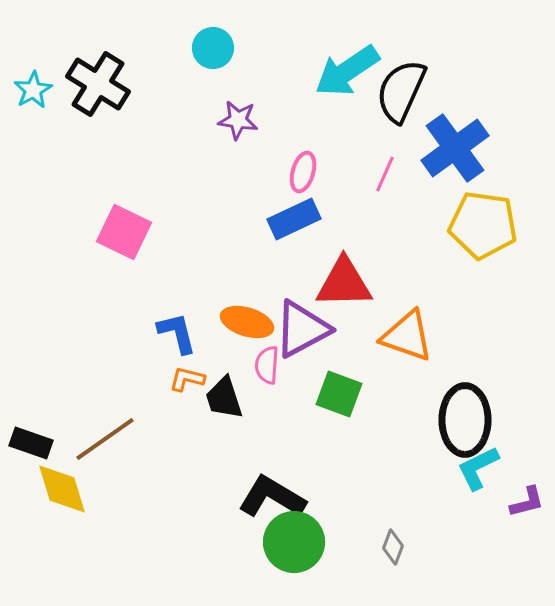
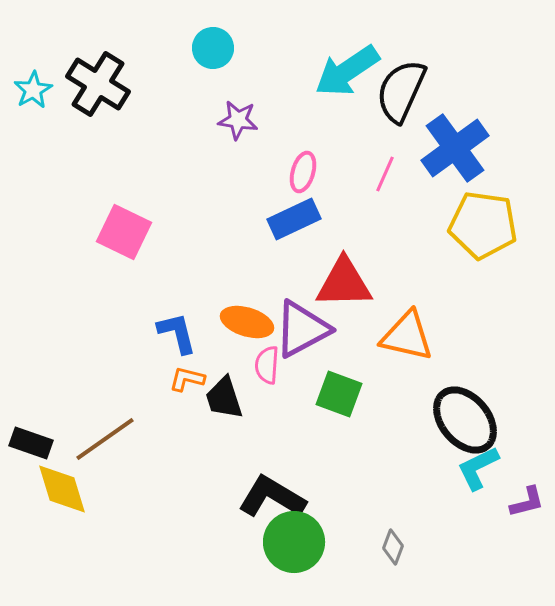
orange triangle: rotated 6 degrees counterclockwise
black ellipse: rotated 40 degrees counterclockwise
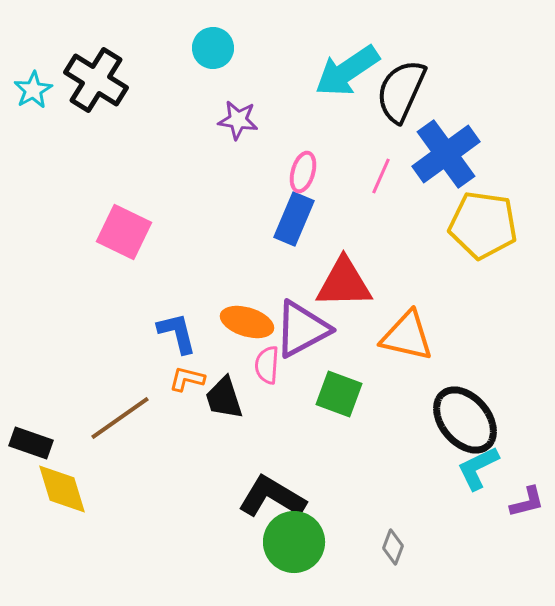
black cross: moved 2 px left, 4 px up
blue cross: moved 9 px left, 6 px down
pink line: moved 4 px left, 2 px down
blue rectangle: rotated 42 degrees counterclockwise
brown line: moved 15 px right, 21 px up
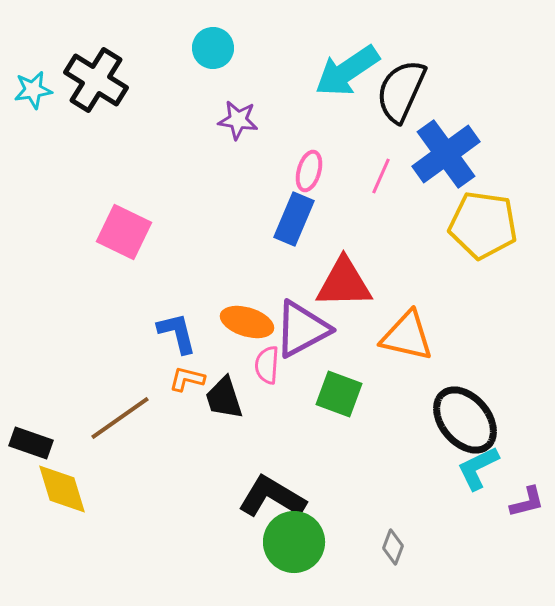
cyan star: rotated 21 degrees clockwise
pink ellipse: moved 6 px right, 1 px up
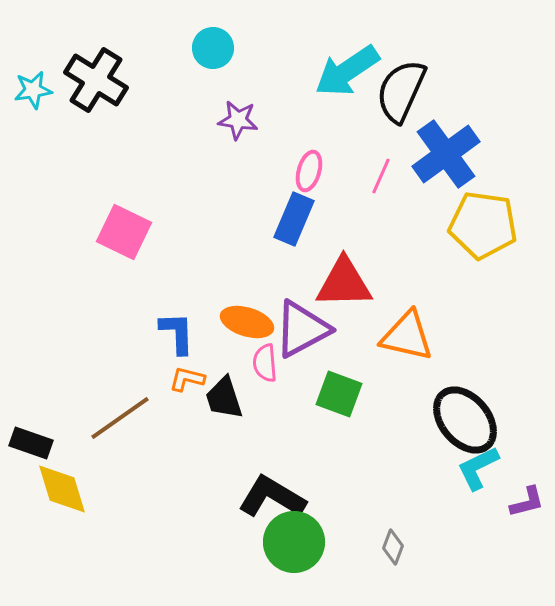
blue L-shape: rotated 12 degrees clockwise
pink semicircle: moved 2 px left, 2 px up; rotated 9 degrees counterclockwise
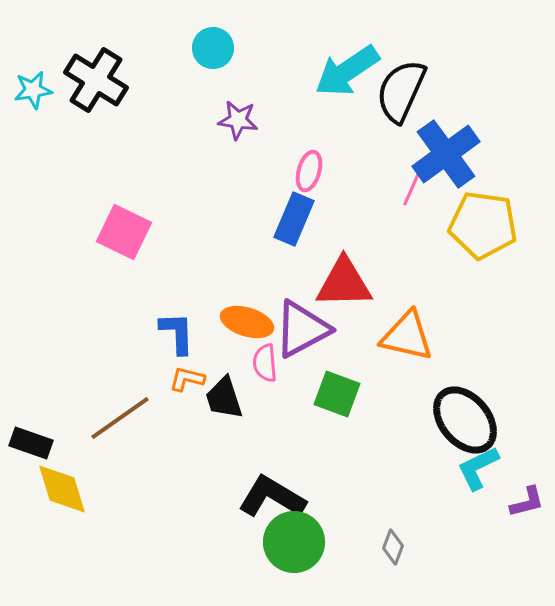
pink line: moved 31 px right, 12 px down
green square: moved 2 px left
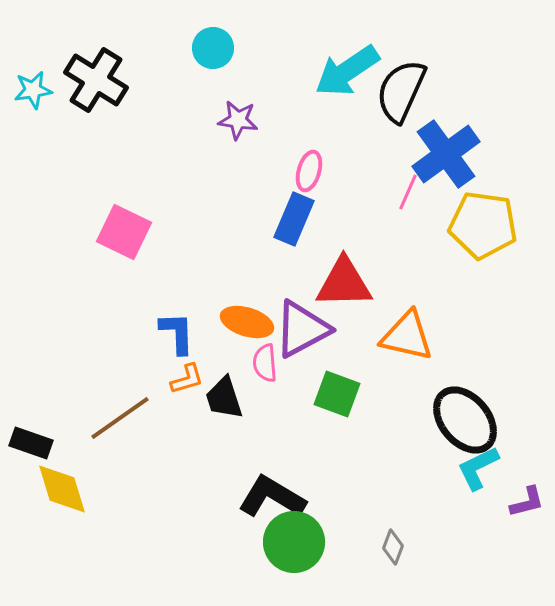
pink line: moved 4 px left, 4 px down
orange L-shape: rotated 150 degrees clockwise
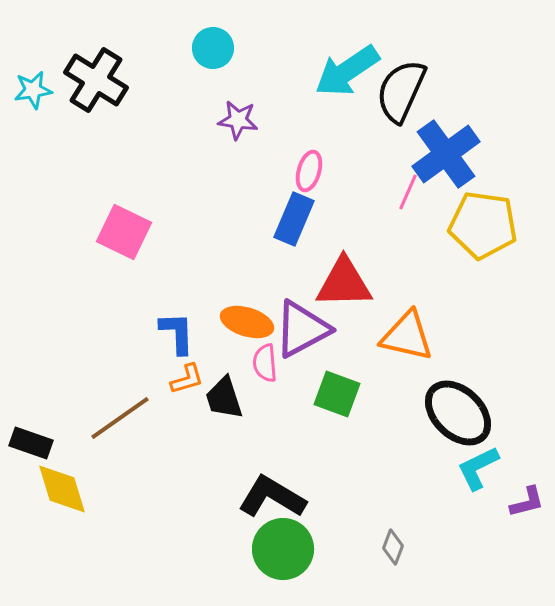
black ellipse: moved 7 px left, 7 px up; rotated 6 degrees counterclockwise
green circle: moved 11 px left, 7 px down
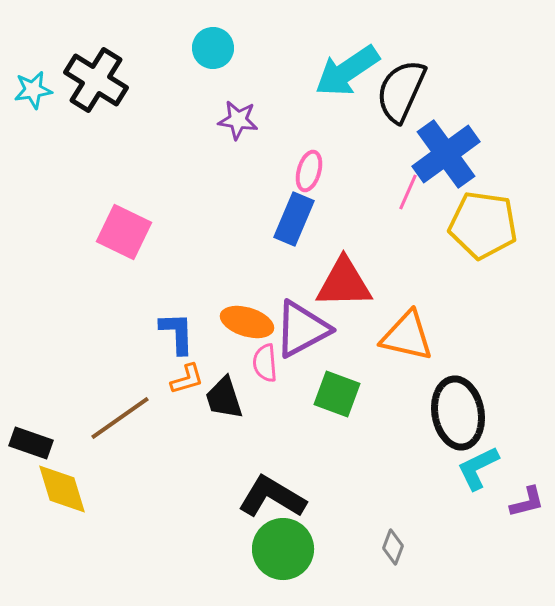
black ellipse: rotated 36 degrees clockwise
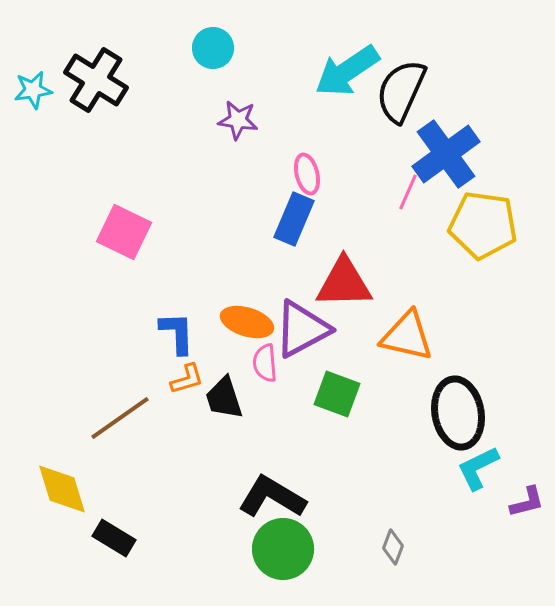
pink ellipse: moved 2 px left, 3 px down; rotated 30 degrees counterclockwise
black rectangle: moved 83 px right, 95 px down; rotated 12 degrees clockwise
